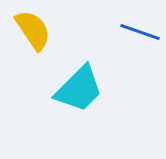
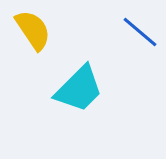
blue line: rotated 21 degrees clockwise
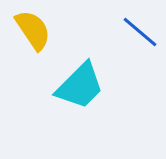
cyan trapezoid: moved 1 px right, 3 px up
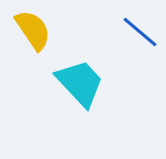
cyan trapezoid: moved 3 px up; rotated 88 degrees counterclockwise
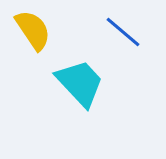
blue line: moved 17 px left
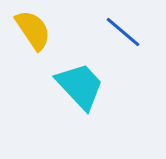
cyan trapezoid: moved 3 px down
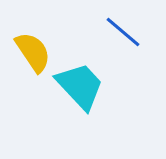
yellow semicircle: moved 22 px down
